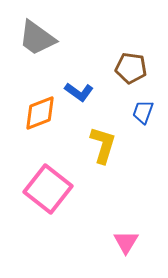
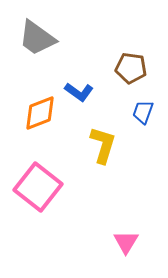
pink square: moved 10 px left, 2 px up
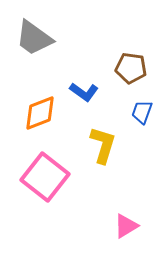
gray trapezoid: moved 3 px left
blue L-shape: moved 5 px right
blue trapezoid: moved 1 px left
pink square: moved 7 px right, 10 px up
pink triangle: moved 16 px up; rotated 28 degrees clockwise
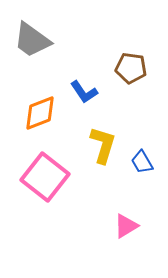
gray trapezoid: moved 2 px left, 2 px down
blue L-shape: rotated 20 degrees clockwise
blue trapezoid: moved 50 px down; rotated 50 degrees counterclockwise
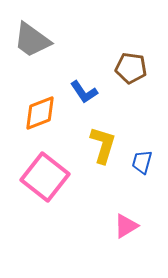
blue trapezoid: rotated 45 degrees clockwise
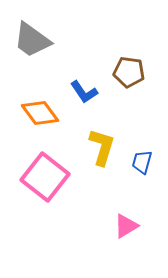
brown pentagon: moved 2 px left, 4 px down
orange diamond: rotated 75 degrees clockwise
yellow L-shape: moved 1 px left, 2 px down
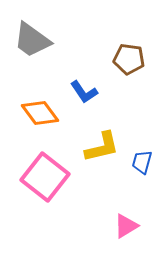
brown pentagon: moved 13 px up
yellow L-shape: rotated 60 degrees clockwise
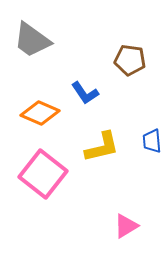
brown pentagon: moved 1 px right, 1 px down
blue L-shape: moved 1 px right, 1 px down
orange diamond: rotated 30 degrees counterclockwise
blue trapezoid: moved 10 px right, 21 px up; rotated 20 degrees counterclockwise
pink square: moved 2 px left, 3 px up
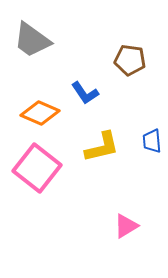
pink square: moved 6 px left, 6 px up
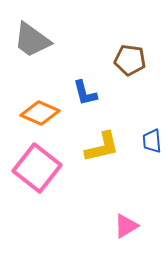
blue L-shape: rotated 20 degrees clockwise
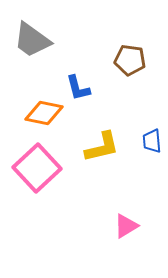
blue L-shape: moved 7 px left, 5 px up
orange diamond: moved 4 px right; rotated 12 degrees counterclockwise
pink square: rotated 9 degrees clockwise
